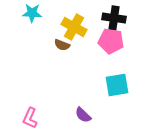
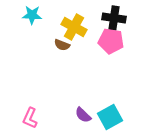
cyan star: moved 2 px down
cyan square: moved 7 px left, 32 px down; rotated 20 degrees counterclockwise
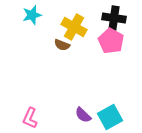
cyan star: rotated 18 degrees counterclockwise
pink pentagon: rotated 20 degrees clockwise
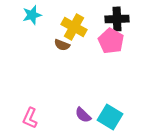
black cross: moved 3 px right, 1 px down; rotated 10 degrees counterclockwise
cyan square: rotated 30 degrees counterclockwise
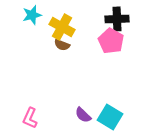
yellow cross: moved 12 px left
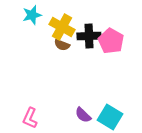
black cross: moved 28 px left, 17 px down
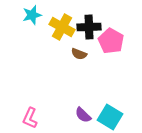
black cross: moved 9 px up
brown semicircle: moved 17 px right, 9 px down
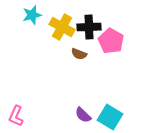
pink L-shape: moved 14 px left, 2 px up
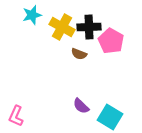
purple semicircle: moved 2 px left, 9 px up
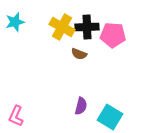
cyan star: moved 17 px left, 7 px down
black cross: moved 2 px left
pink pentagon: moved 2 px right, 6 px up; rotated 25 degrees counterclockwise
purple semicircle: rotated 120 degrees counterclockwise
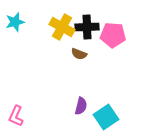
cyan square: moved 4 px left; rotated 25 degrees clockwise
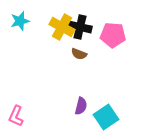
cyan star: moved 5 px right, 1 px up
black cross: moved 7 px left; rotated 15 degrees clockwise
